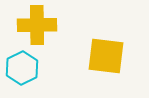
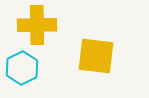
yellow square: moved 10 px left
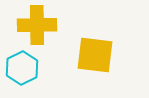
yellow square: moved 1 px left, 1 px up
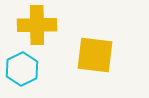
cyan hexagon: moved 1 px down
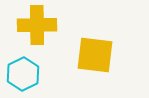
cyan hexagon: moved 1 px right, 5 px down
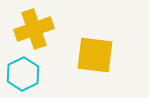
yellow cross: moved 3 px left, 4 px down; rotated 18 degrees counterclockwise
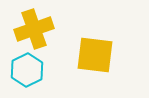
cyan hexagon: moved 4 px right, 4 px up
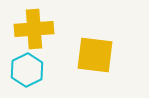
yellow cross: rotated 15 degrees clockwise
